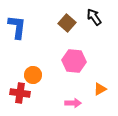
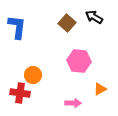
black arrow: rotated 24 degrees counterclockwise
pink hexagon: moved 5 px right
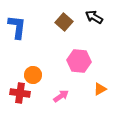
brown square: moved 3 px left, 1 px up
pink arrow: moved 12 px left, 7 px up; rotated 35 degrees counterclockwise
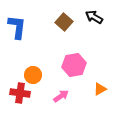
pink hexagon: moved 5 px left, 4 px down; rotated 15 degrees counterclockwise
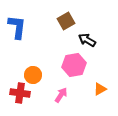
black arrow: moved 7 px left, 23 px down
brown square: moved 2 px right, 1 px up; rotated 18 degrees clockwise
pink arrow: moved 1 px up; rotated 21 degrees counterclockwise
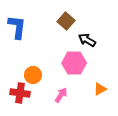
brown square: rotated 18 degrees counterclockwise
pink hexagon: moved 2 px up; rotated 10 degrees clockwise
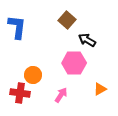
brown square: moved 1 px right, 1 px up
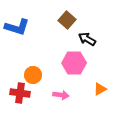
blue L-shape: rotated 100 degrees clockwise
black arrow: moved 1 px up
pink arrow: rotated 63 degrees clockwise
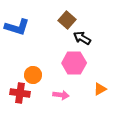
black arrow: moved 5 px left, 1 px up
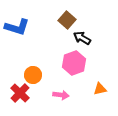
pink hexagon: rotated 20 degrees counterclockwise
orange triangle: rotated 16 degrees clockwise
red cross: rotated 36 degrees clockwise
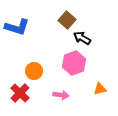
orange circle: moved 1 px right, 4 px up
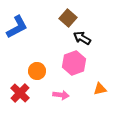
brown square: moved 1 px right, 2 px up
blue L-shape: rotated 45 degrees counterclockwise
orange circle: moved 3 px right
